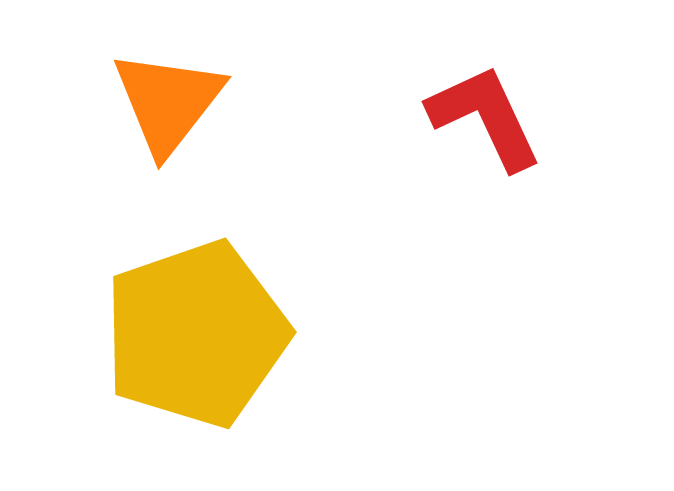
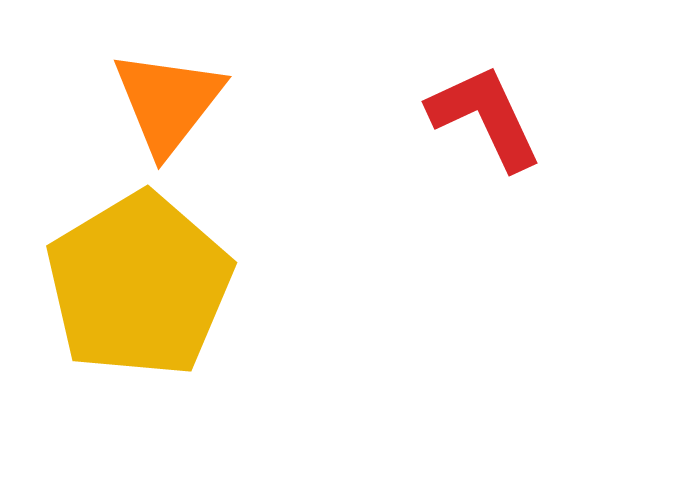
yellow pentagon: moved 57 px left, 49 px up; rotated 12 degrees counterclockwise
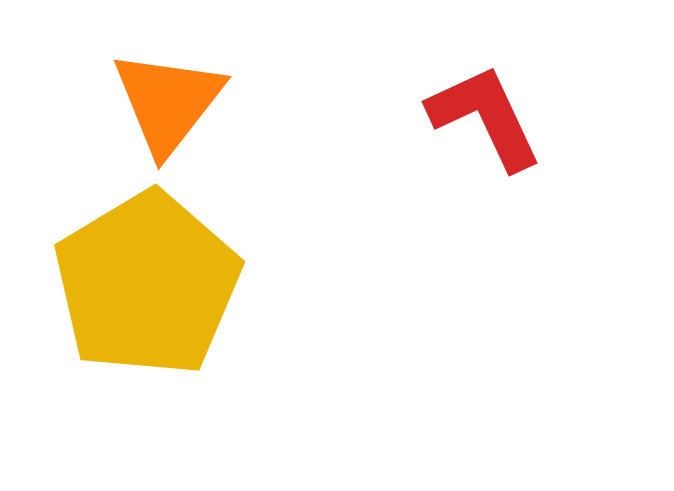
yellow pentagon: moved 8 px right, 1 px up
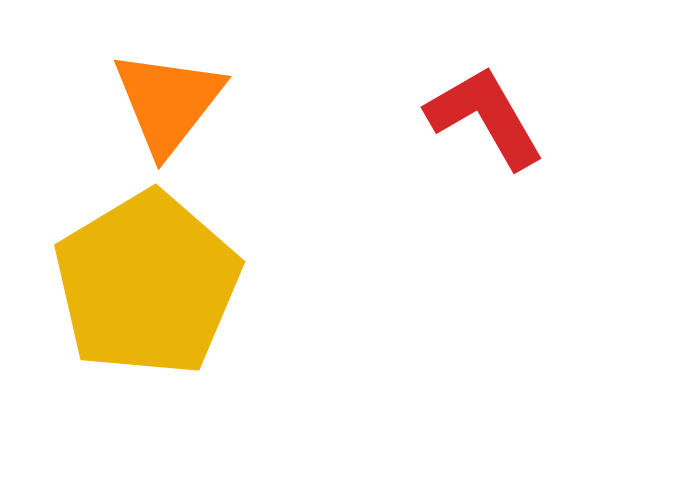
red L-shape: rotated 5 degrees counterclockwise
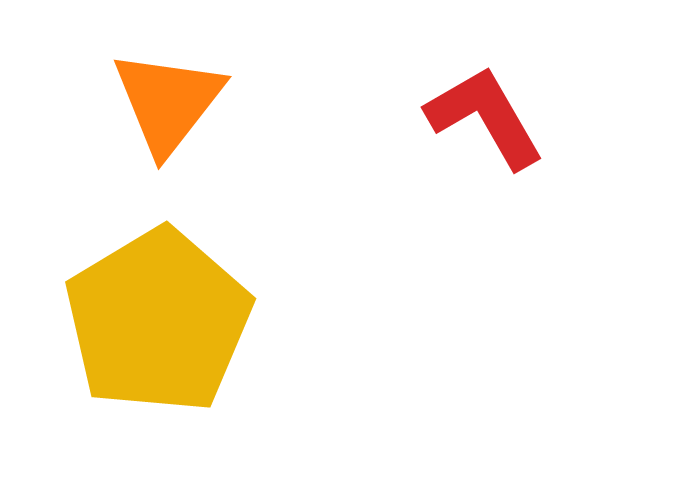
yellow pentagon: moved 11 px right, 37 px down
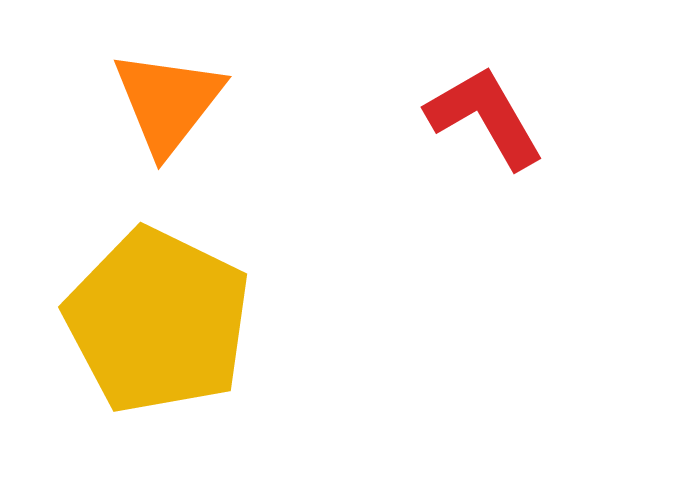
yellow pentagon: rotated 15 degrees counterclockwise
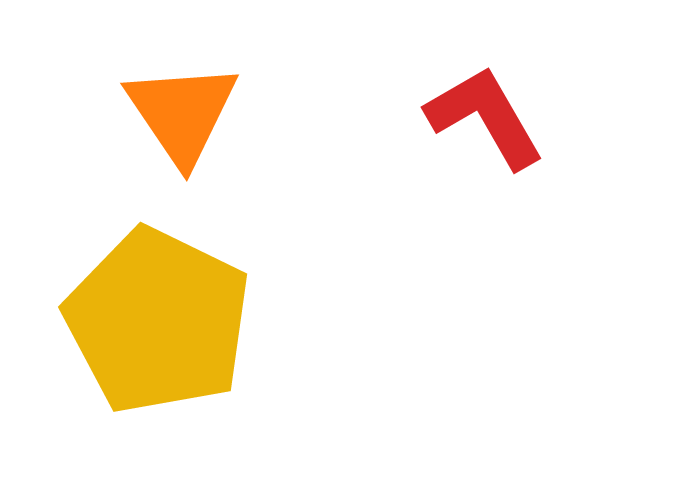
orange triangle: moved 14 px right, 11 px down; rotated 12 degrees counterclockwise
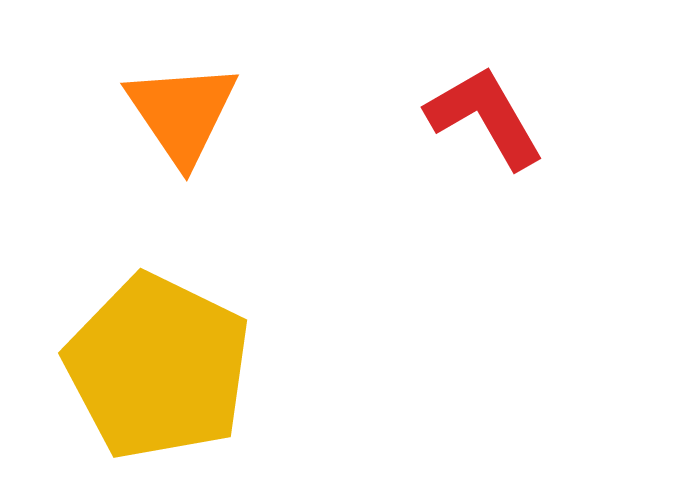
yellow pentagon: moved 46 px down
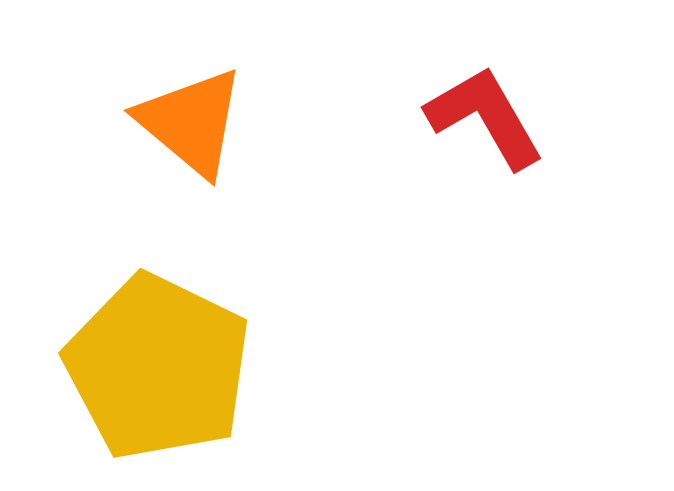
orange triangle: moved 9 px right, 9 px down; rotated 16 degrees counterclockwise
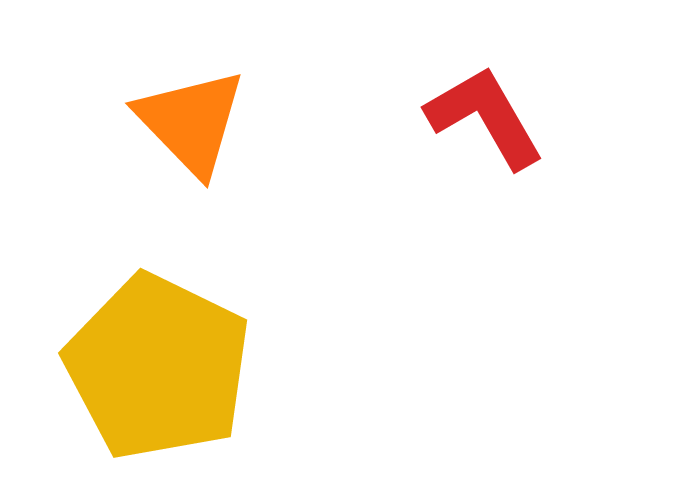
orange triangle: rotated 6 degrees clockwise
